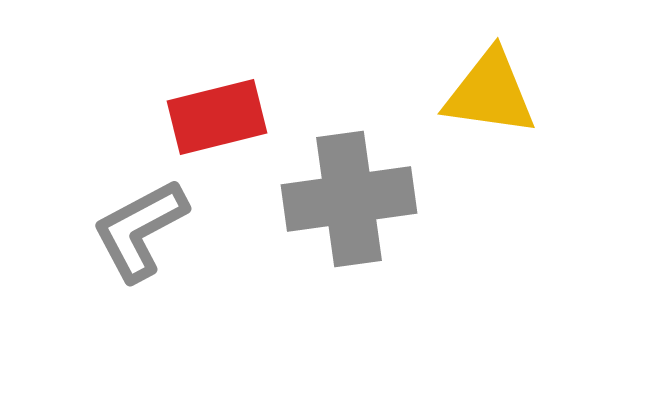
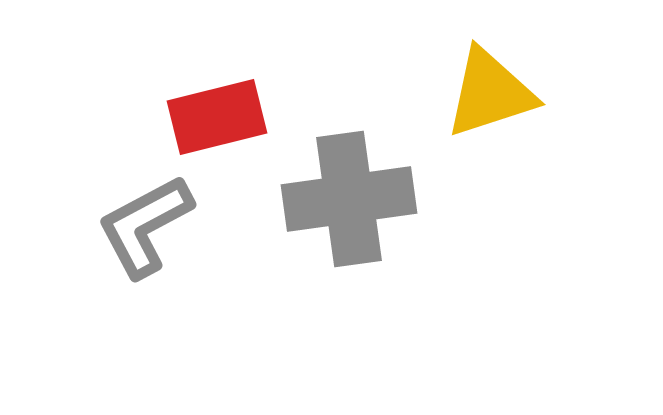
yellow triangle: rotated 26 degrees counterclockwise
gray L-shape: moved 5 px right, 4 px up
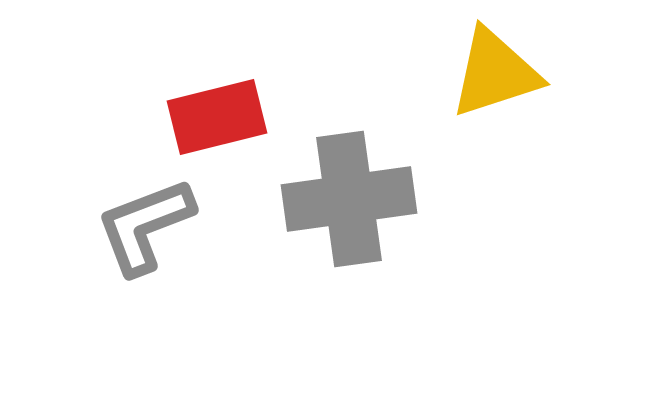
yellow triangle: moved 5 px right, 20 px up
gray L-shape: rotated 7 degrees clockwise
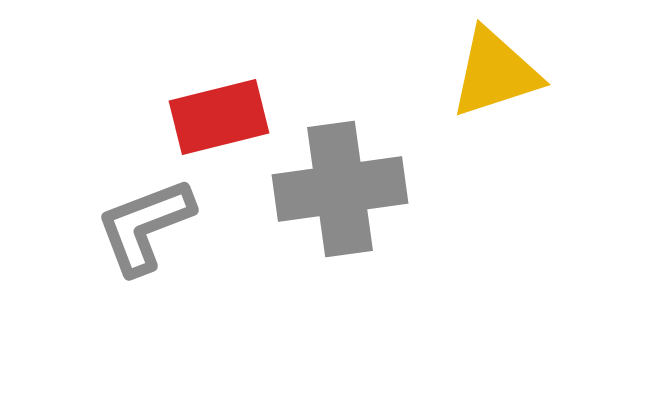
red rectangle: moved 2 px right
gray cross: moved 9 px left, 10 px up
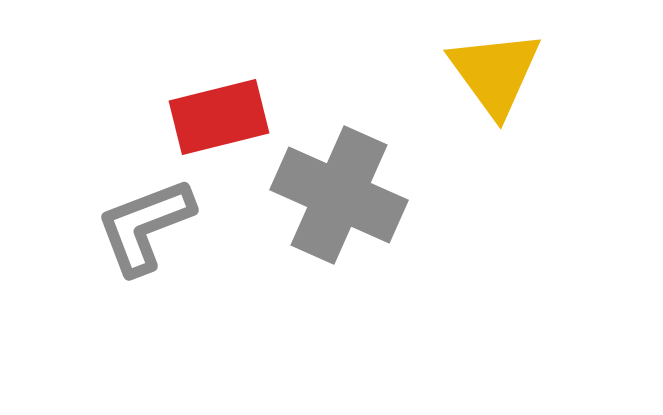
yellow triangle: rotated 48 degrees counterclockwise
gray cross: moved 1 px left, 6 px down; rotated 32 degrees clockwise
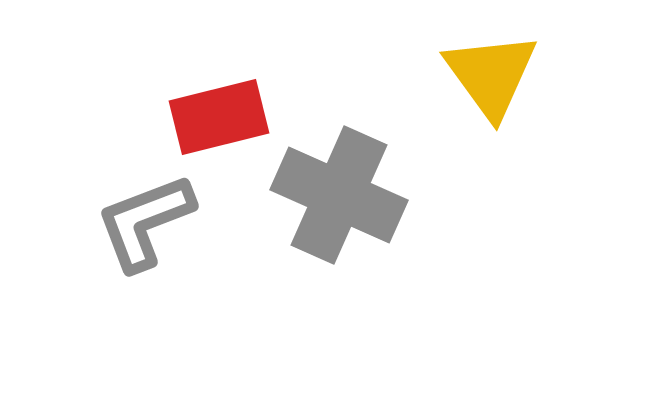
yellow triangle: moved 4 px left, 2 px down
gray L-shape: moved 4 px up
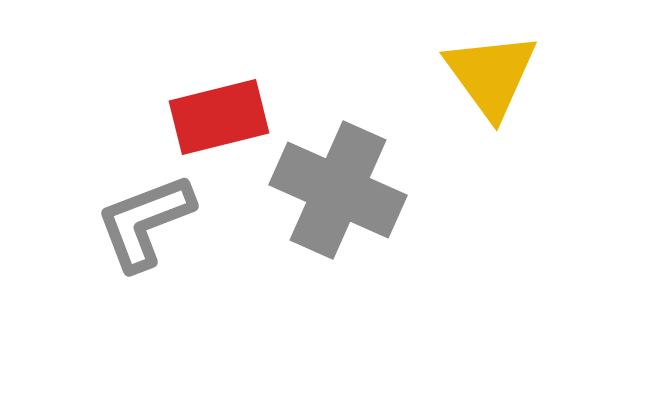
gray cross: moved 1 px left, 5 px up
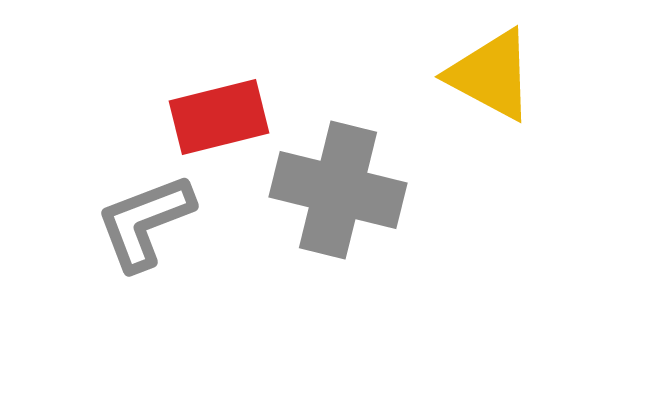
yellow triangle: rotated 26 degrees counterclockwise
gray cross: rotated 10 degrees counterclockwise
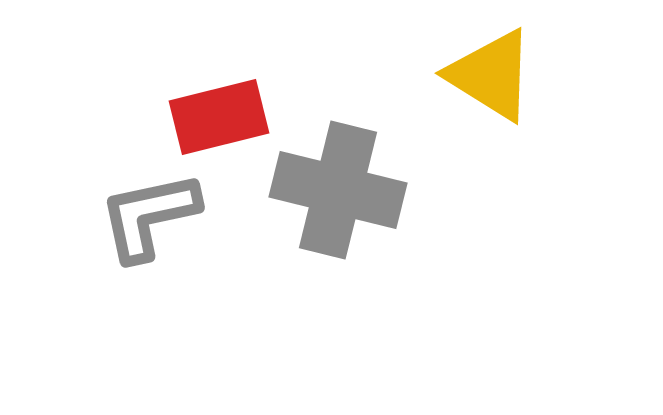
yellow triangle: rotated 4 degrees clockwise
gray L-shape: moved 4 px right, 6 px up; rotated 9 degrees clockwise
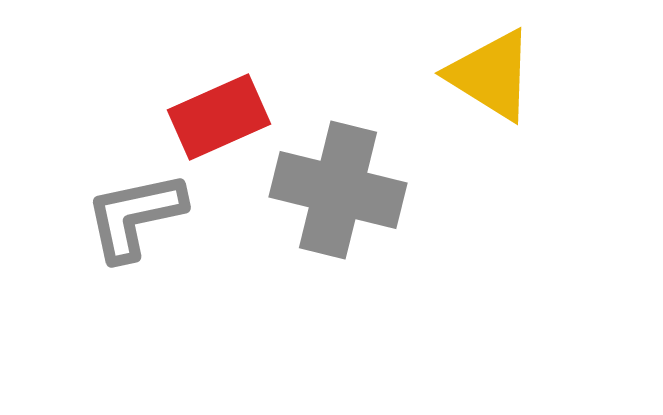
red rectangle: rotated 10 degrees counterclockwise
gray L-shape: moved 14 px left
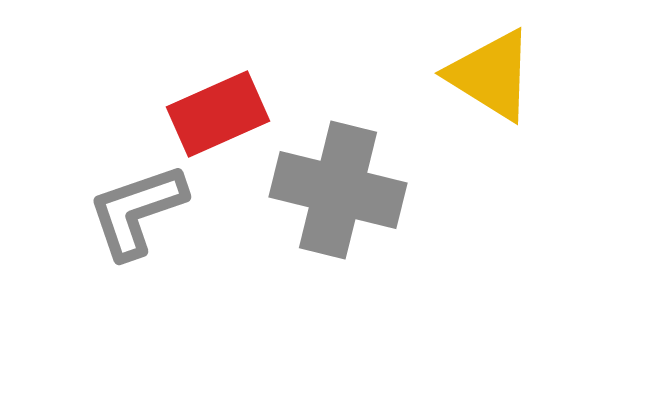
red rectangle: moved 1 px left, 3 px up
gray L-shape: moved 2 px right, 5 px up; rotated 7 degrees counterclockwise
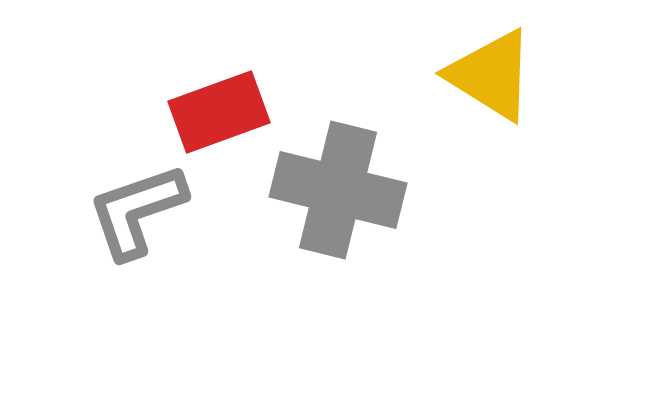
red rectangle: moved 1 px right, 2 px up; rotated 4 degrees clockwise
